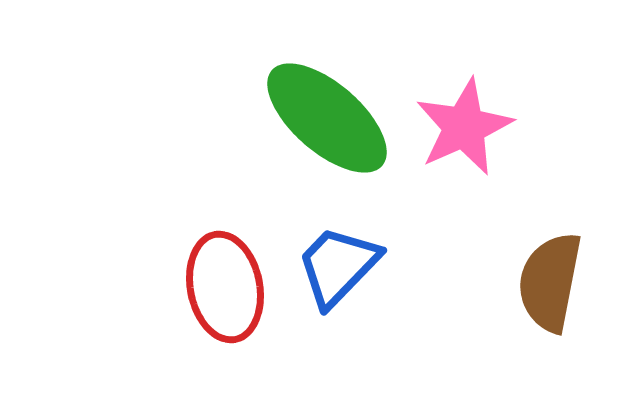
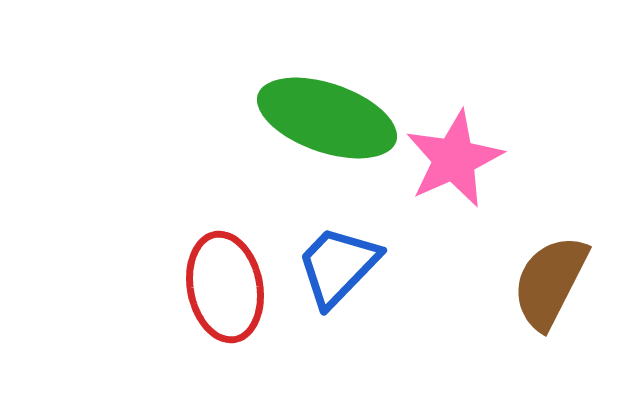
green ellipse: rotated 22 degrees counterclockwise
pink star: moved 10 px left, 32 px down
brown semicircle: rotated 16 degrees clockwise
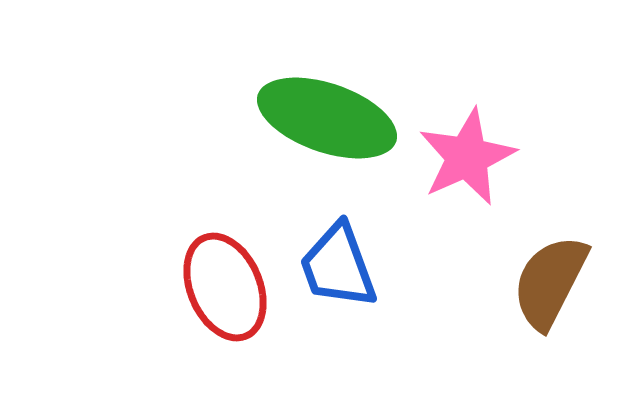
pink star: moved 13 px right, 2 px up
blue trapezoid: rotated 64 degrees counterclockwise
red ellipse: rotated 12 degrees counterclockwise
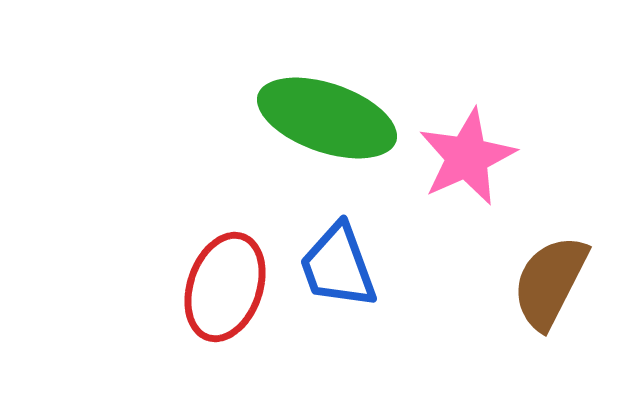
red ellipse: rotated 42 degrees clockwise
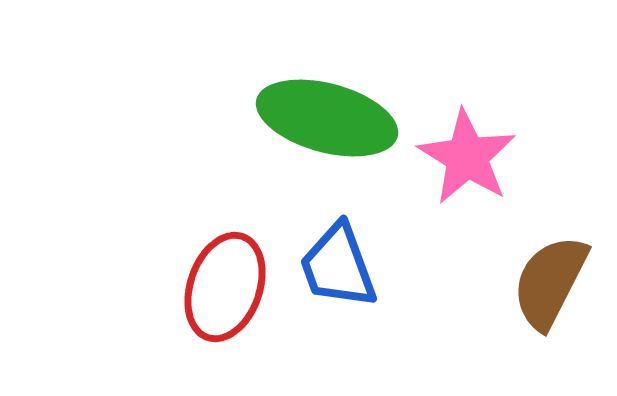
green ellipse: rotated 4 degrees counterclockwise
pink star: rotated 16 degrees counterclockwise
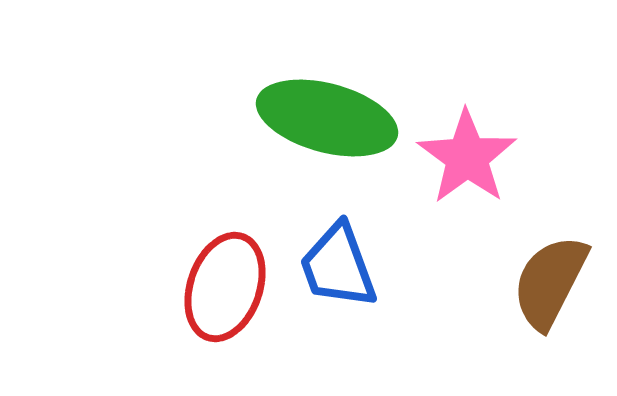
pink star: rotated 4 degrees clockwise
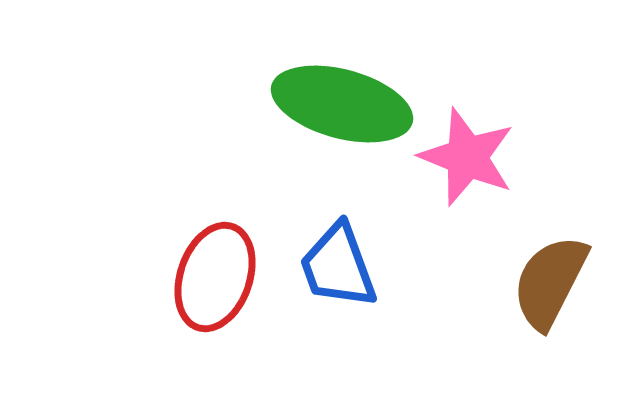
green ellipse: moved 15 px right, 14 px up
pink star: rotated 14 degrees counterclockwise
red ellipse: moved 10 px left, 10 px up
